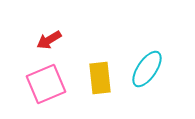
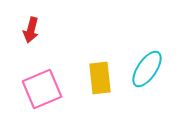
red arrow: moved 18 px left, 10 px up; rotated 45 degrees counterclockwise
pink square: moved 4 px left, 5 px down
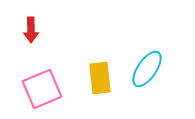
red arrow: rotated 15 degrees counterclockwise
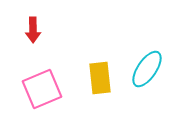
red arrow: moved 2 px right
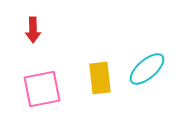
cyan ellipse: rotated 15 degrees clockwise
pink square: rotated 12 degrees clockwise
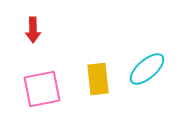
yellow rectangle: moved 2 px left, 1 px down
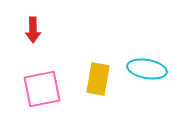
cyan ellipse: rotated 51 degrees clockwise
yellow rectangle: rotated 16 degrees clockwise
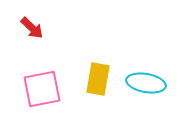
red arrow: moved 1 px left, 2 px up; rotated 45 degrees counterclockwise
cyan ellipse: moved 1 px left, 14 px down
